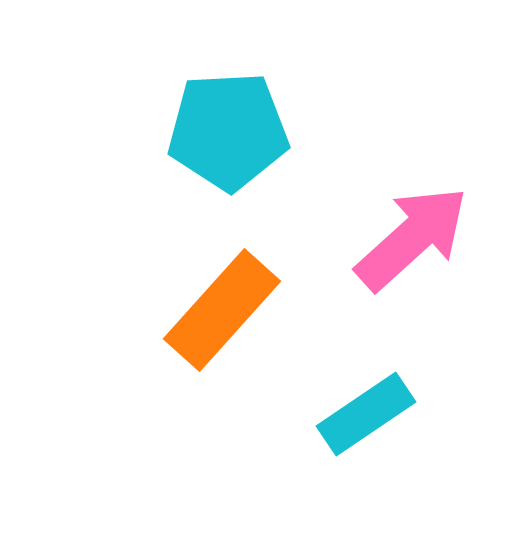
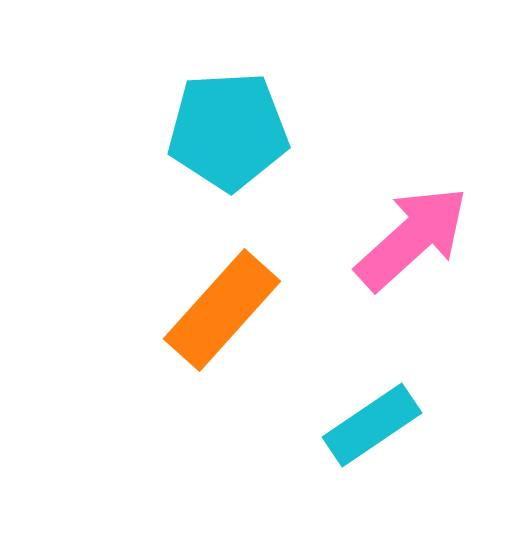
cyan rectangle: moved 6 px right, 11 px down
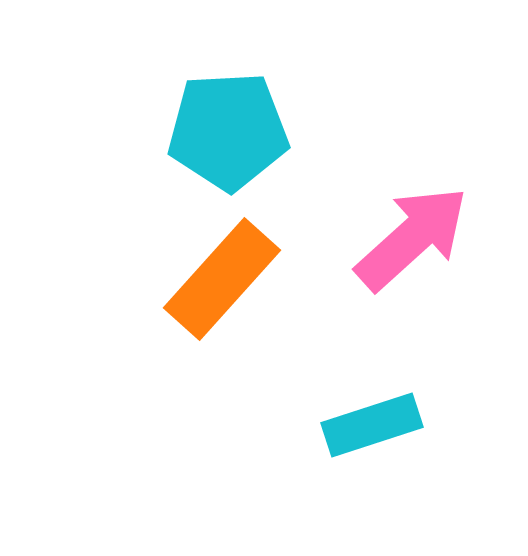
orange rectangle: moved 31 px up
cyan rectangle: rotated 16 degrees clockwise
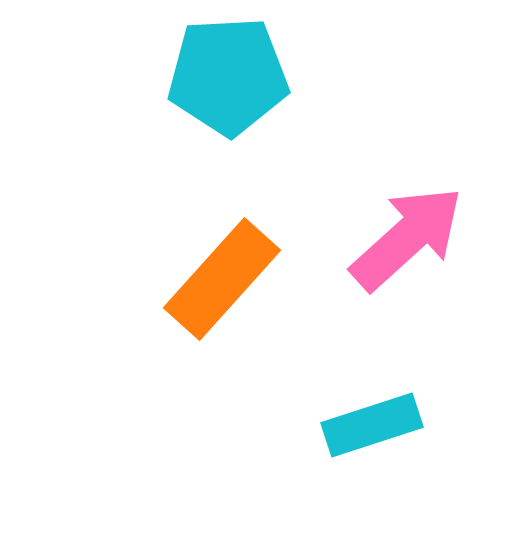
cyan pentagon: moved 55 px up
pink arrow: moved 5 px left
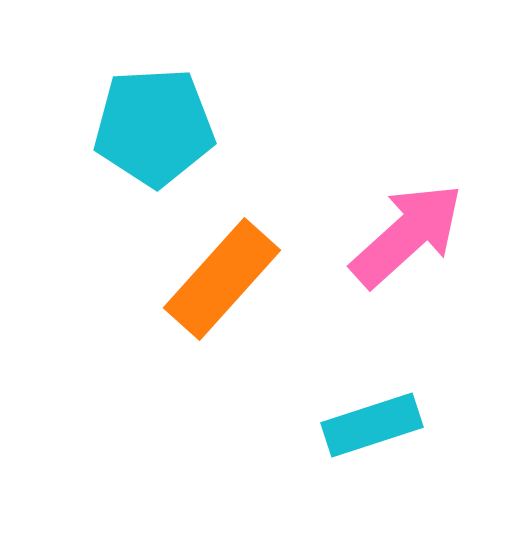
cyan pentagon: moved 74 px left, 51 px down
pink arrow: moved 3 px up
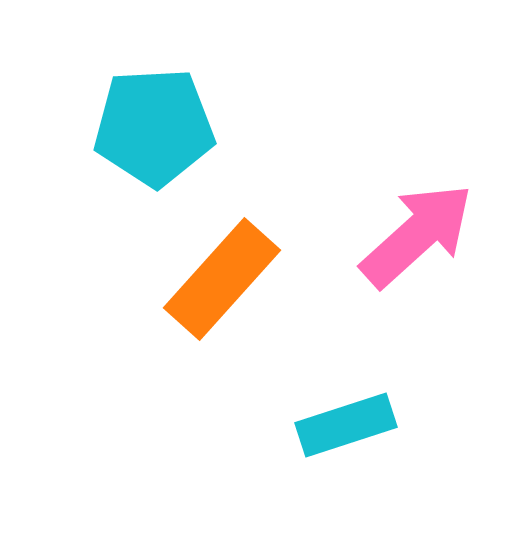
pink arrow: moved 10 px right
cyan rectangle: moved 26 px left
